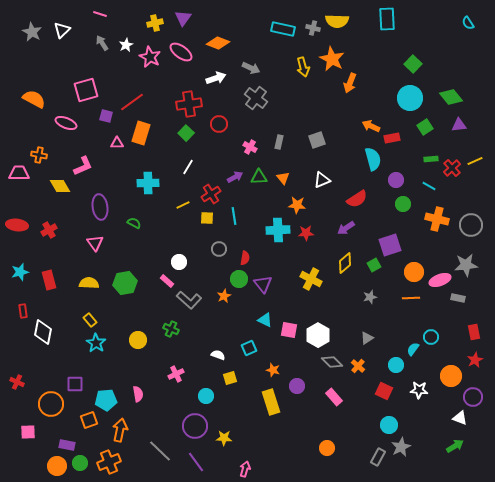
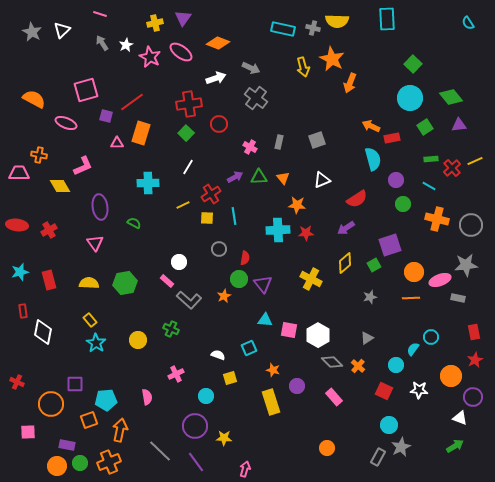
cyan triangle at (265, 320): rotated 21 degrees counterclockwise
pink semicircle at (138, 394): moved 9 px right, 3 px down
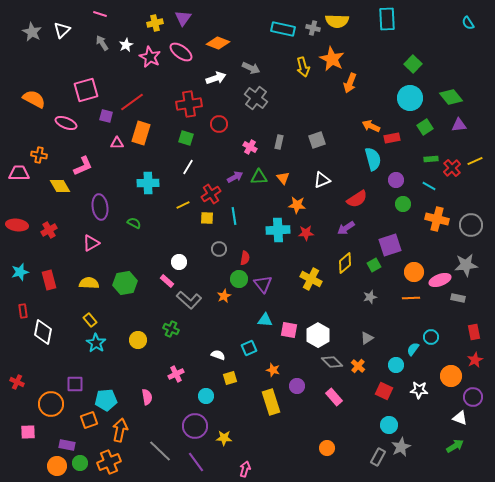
green square at (186, 133): moved 5 px down; rotated 28 degrees counterclockwise
pink triangle at (95, 243): moved 4 px left; rotated 36 degrees clockwise
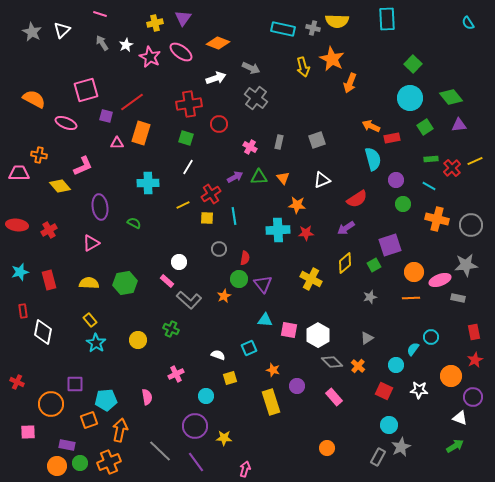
yellow diamond at (60, 186): rotated 10 degrees counterclockwise
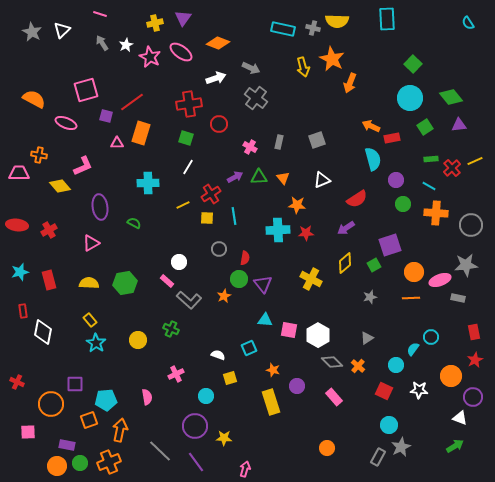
orange cross at (437, 219): moved 1 px left, 6 px up; rotated 10 degrees counterclockwise
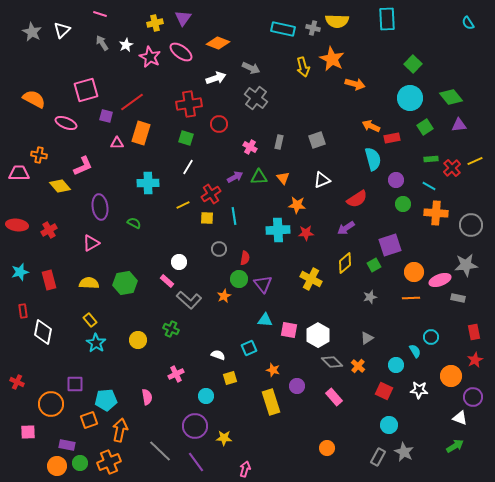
orange arrow at (350, 83): moved 5 px right, 1 px down; rotated 96 degrees counterclockwise
cyan semicircle at (413, 349): moved 2 px right, 2 px down; rotated 112 degrees clockwise
gray star at (401, 447): moved 3 px right, 5 px down; rotated 18 degrees counterclockwise
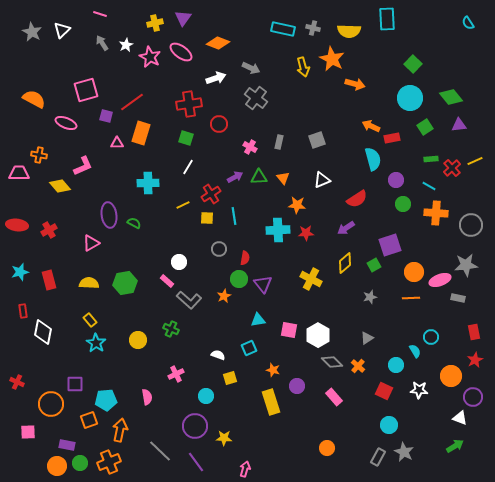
yellow semicircle at (337, 21): moved 12 px right, 10 px down
purple ellipse at (100, 207): moved 9 px right, 8 px down
cyan triangle at (265, 320): moved 7 px left; rotated 14 degrees counterclockwise
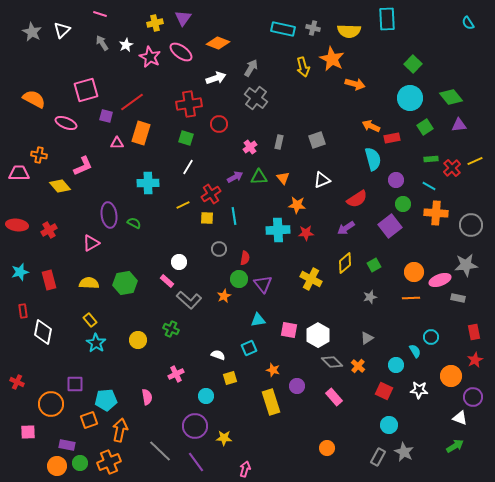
gray arrow at (251, 68): rotated 84 degrees counterclockwise
pink cross at (250, 147): rotated 24 degrees clockwise
purple square at (390, 245): moved 19 px up; rotated 20 degrees counterclockwise
